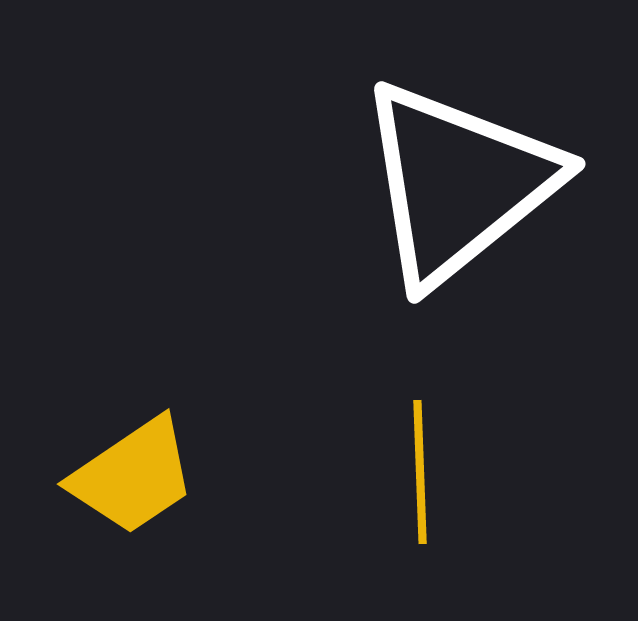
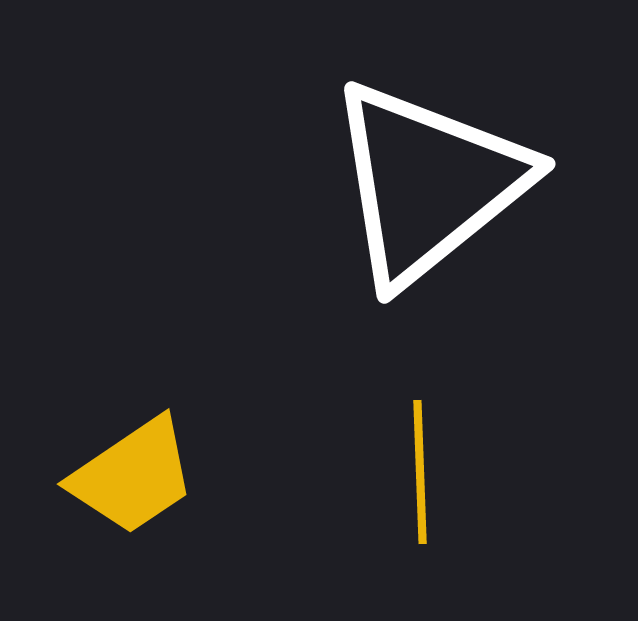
white triangle: moved 30 px left
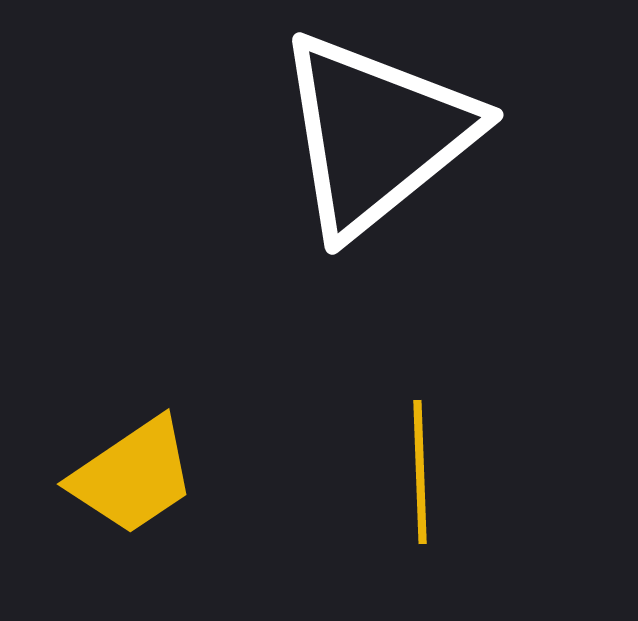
white triangle: moved 52 px left, 49 px up
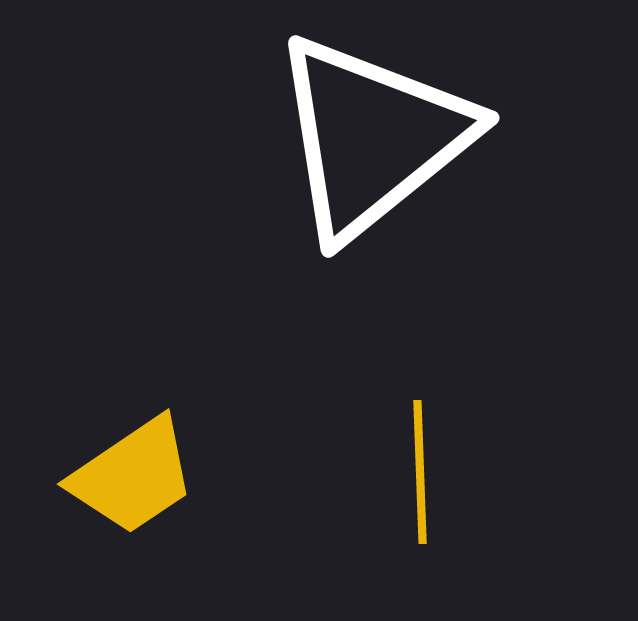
white triangle: moved 4 px left, 3 px down
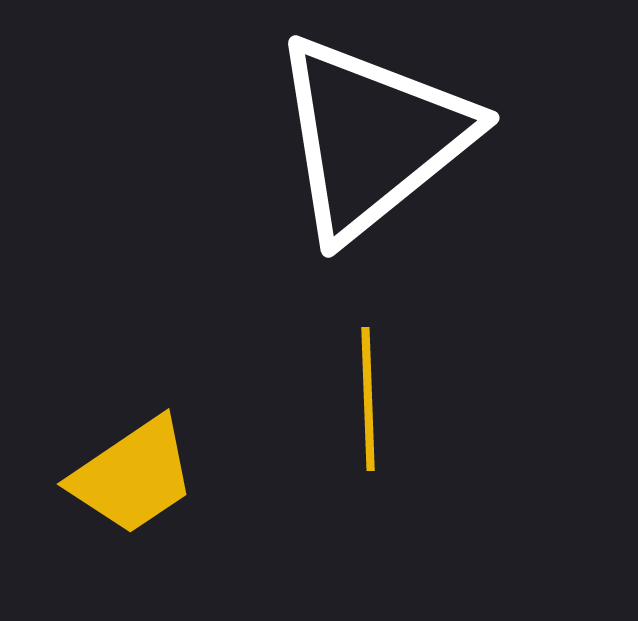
yellow line: moved 52 px left, 73 px up
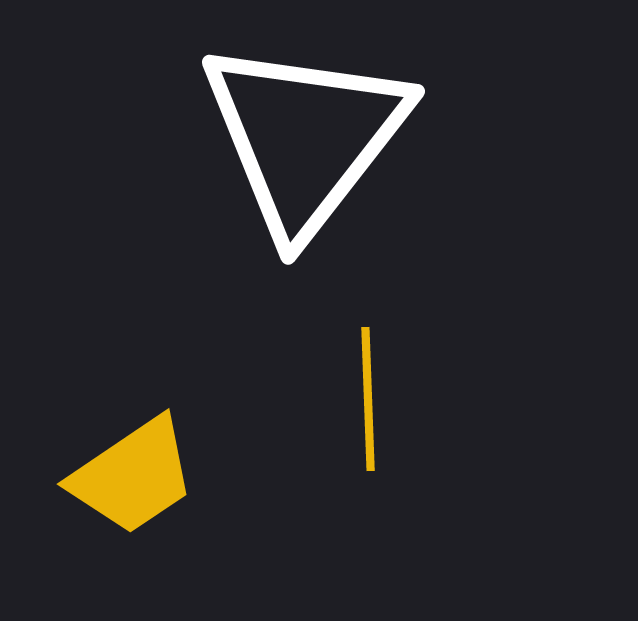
white triangle: moved 67 px left; rotated 13 degrees counterclockwise
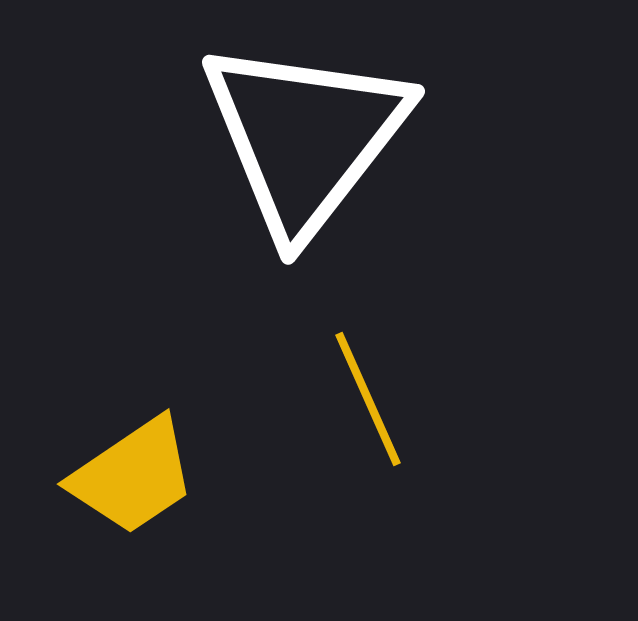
yellow line: rotated 22 degrees counterclockwise
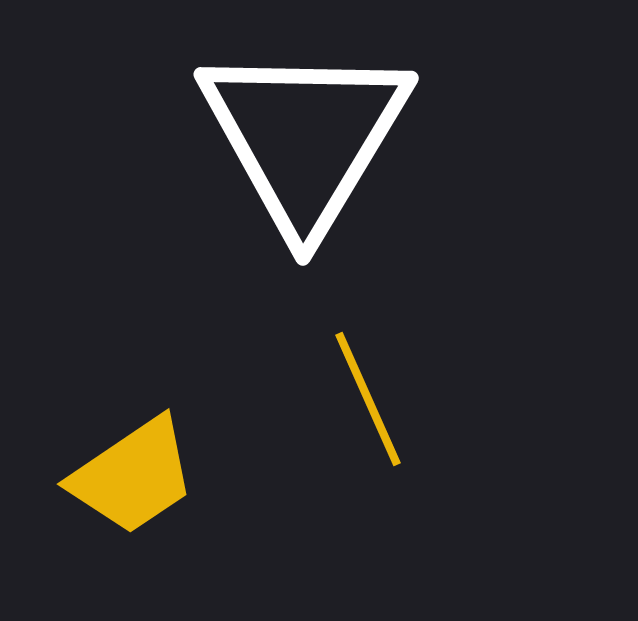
white triangle: rotated 7 degrees counterclockwise
